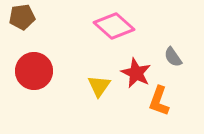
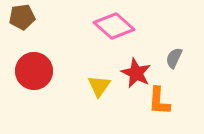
gray semicircle: moved 1 px right, 1 px down; rotated 60 degrees clockwise
orange L-shape: rotated 16 degrees counterclockwise
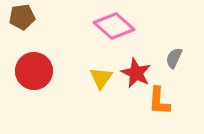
yellow triangle: moved 2 px right, 8 px up
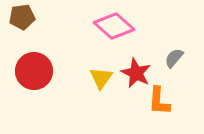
gray semicircle: rotated 15 degrees clockwise
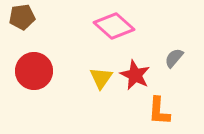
red star: moved 1 px left, 2 px down
orange L-shape: moved 10 px down
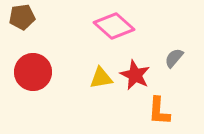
red circle: moved 1 px left, 1 px down
yellow triangle: rotated 45 degrees clockwise
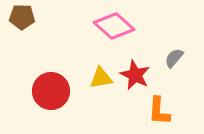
brown pentagon: rotated 10 degrees clockwise
red circle: moved 18 px right, 19 px down
